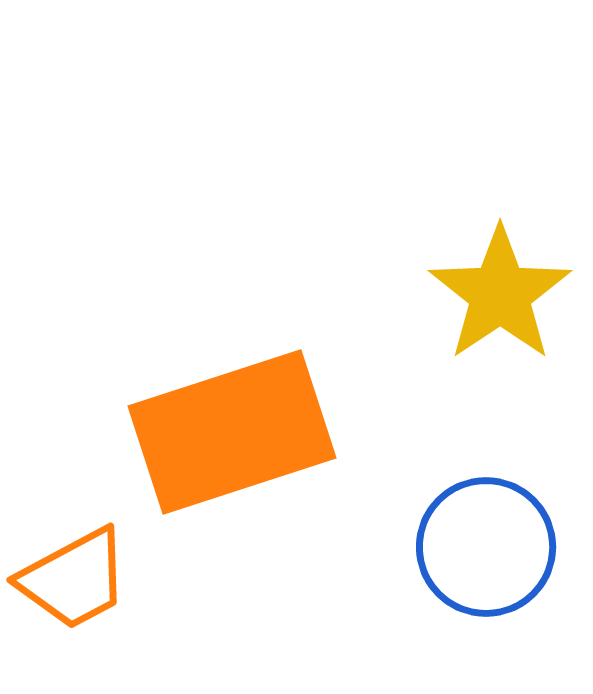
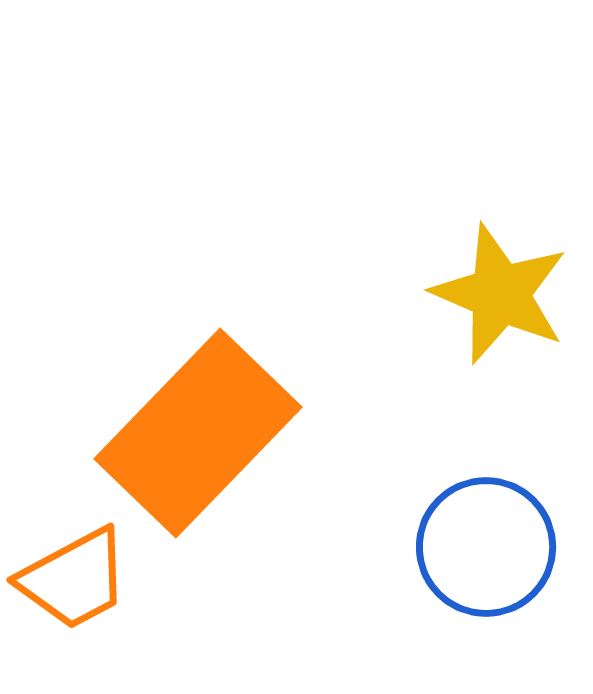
yellow star: rotated 15 degrees counterclockwise
orange rectangle: moved 34 px left, 1 px down; rotated 28 degrees counterclockwise
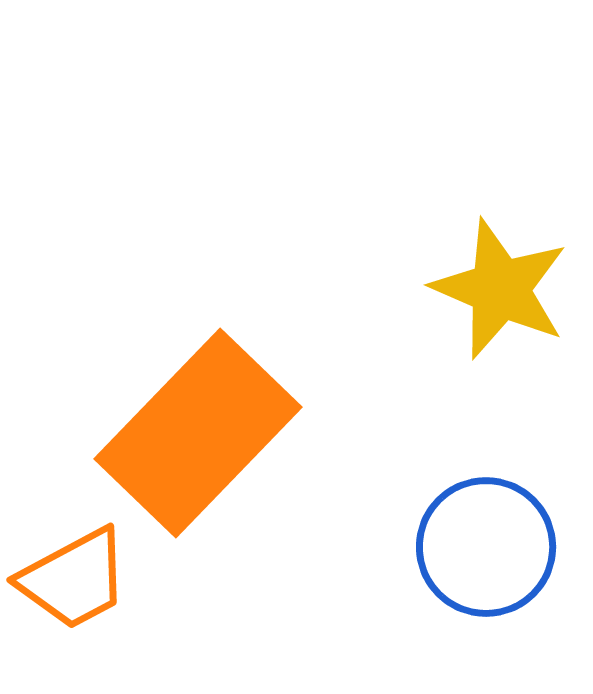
yellow star: moved 5 px up
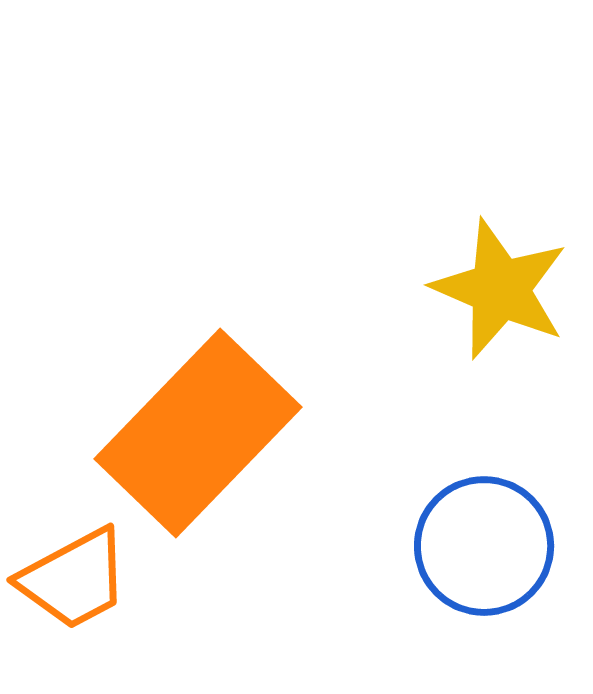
blue circle: moved 2 px left, 1 px up
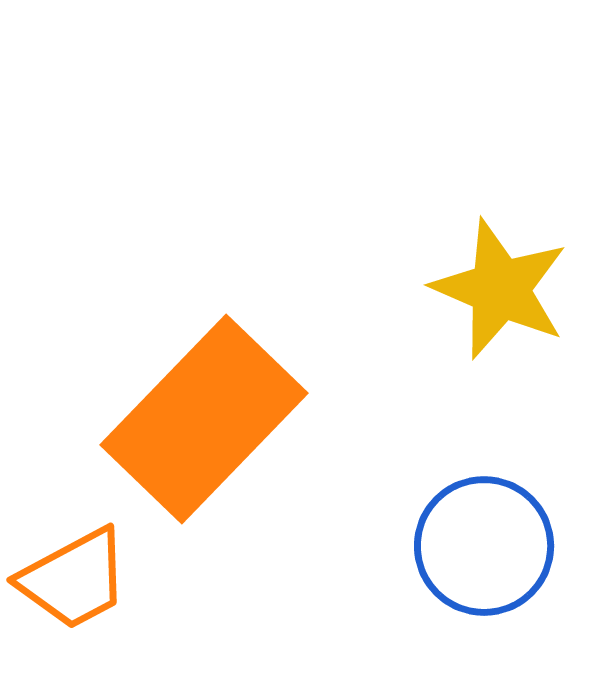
orange rectangle: moved 6 px right, 14 px up
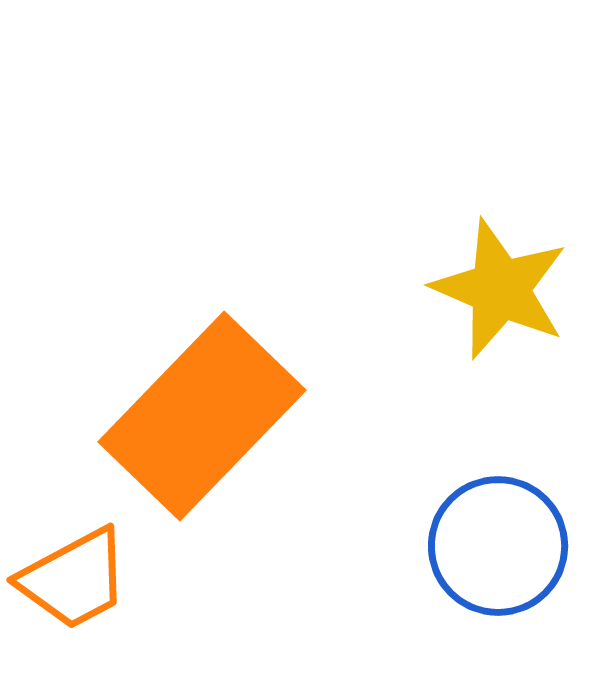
orange rectangle: moved 2 px left, 3 px up
blue circle: moved 14 px right
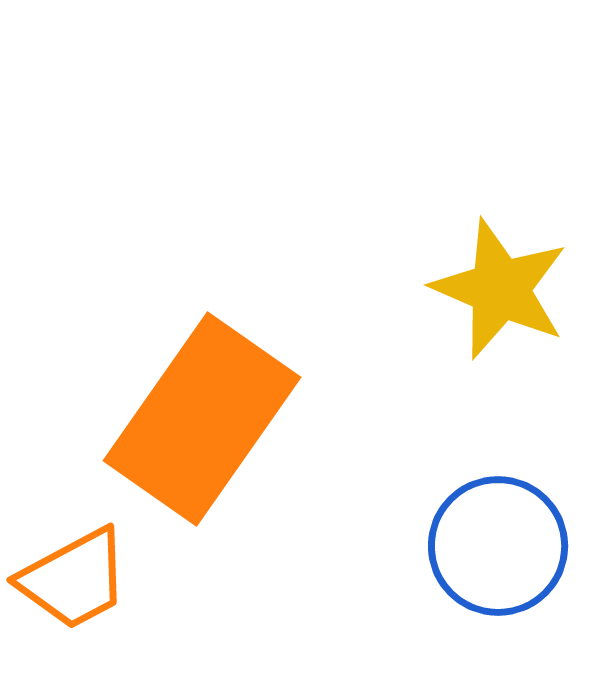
orange rectangle: moved 3 px down; rotated 9 degrees counterclockwise
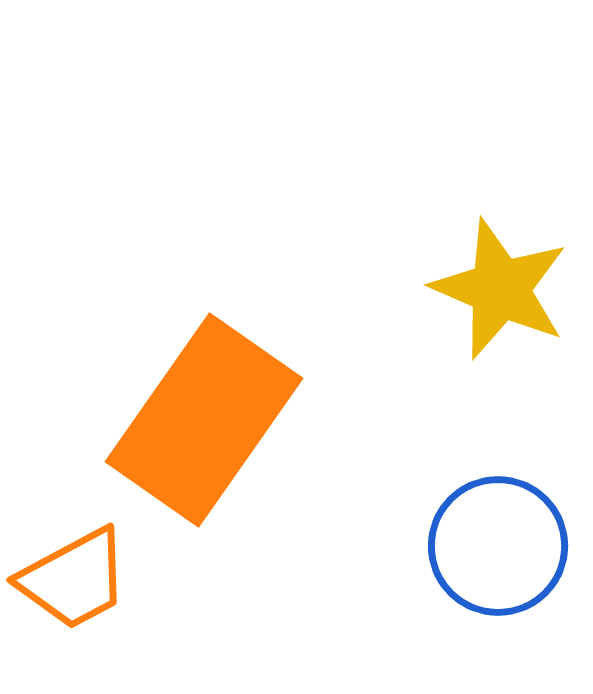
orange rectangle: moved 2 px right, 1 px down
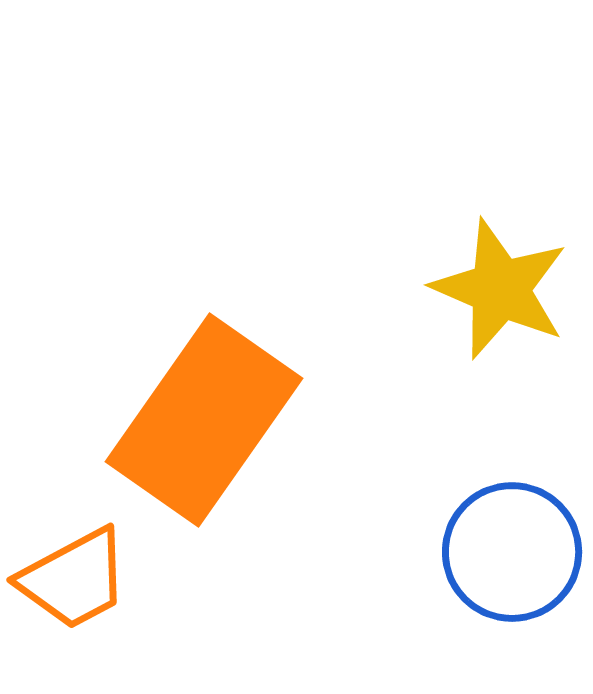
blue circle: moved 14 px right, 6 px down
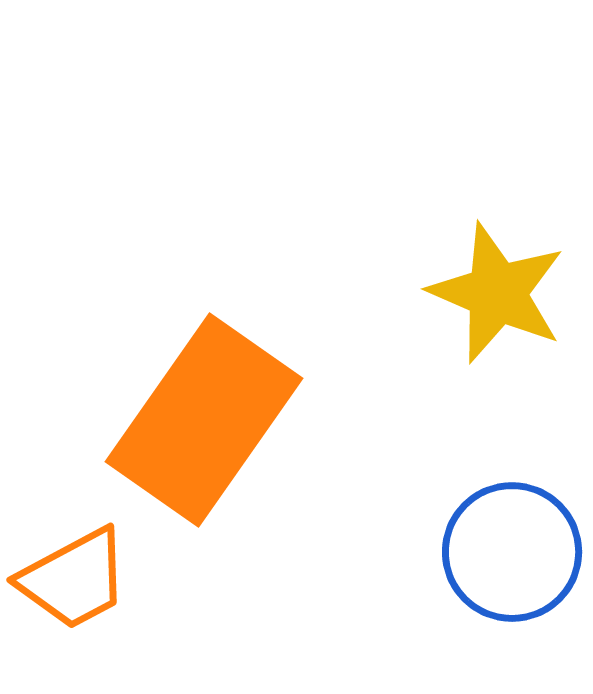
yellow star: moved 3 px left, 4 px down
